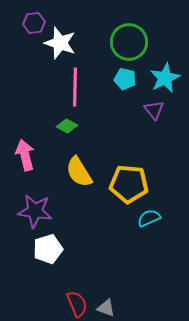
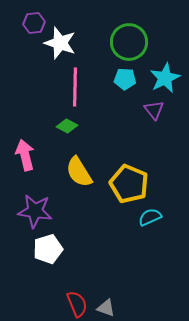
cyan pentagon: rotated 10 degrees counterclockwise
yellow pentagon: rotated 18 degrees clockwise
cyan semicircle: moved 1 px right, 1 px up
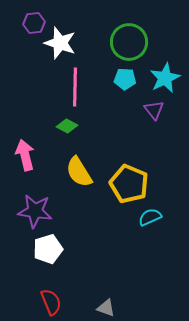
red semicircle: moved 26 px left, 2 px up
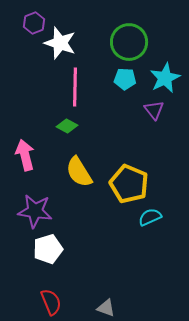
purple hexagon: rotated 15 degrees counterclockwise
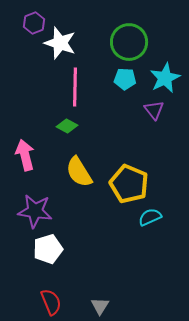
gray triangle: moved 6 px left, 2 px up; rotated 42 degrees clockwise
